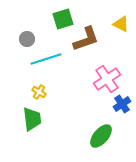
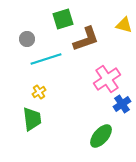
yellow triangle: moved 3 px right, 1 px down; rotated 12 degrees counterclockwise
yellow cross: rotated 24 degrees clockwise
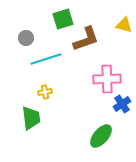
gray circle: moved 1 px left, 1 px up
pink cross: rotated 32 degrees clockwise
yellow cross: moved 6 px right; rotated 24 degrees clockwise
green trapezoid: moved 1 px left, 1 px up
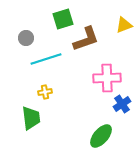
yellow triangle: rotated 36 degrees counterclockwise
pink cross: moved 1 px up
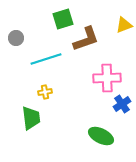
gray circle: moved 10 px left
green ellipse: rotated 75 degrees clockwise
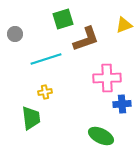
gray circle: moved 1 px left, 4 px up
blue cross: rotated 30 degrees clockwise
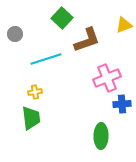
green square: moved 1 px left, 1 px up; rotated 30 degrees counterclockwise
brown L-shape: moved 1 px right, 1 px down
pink cross: rotated 20 degrees counterclockwise
yellow cross: moved 10 px left
green ellipse: rotated 65 degrees clockwise
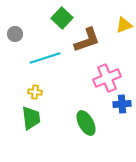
cyan line: moved 1 px left, 1 px up
yellow cross: rotated 16 degrees clockwise
green ellipse: moved 15 px left, 13 px up; rotated 30 degrees counterclockwise
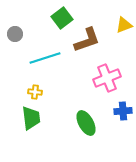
green square: rotated 10 degrees clockwise
blue cross: moved 1 px right, 7 px down
